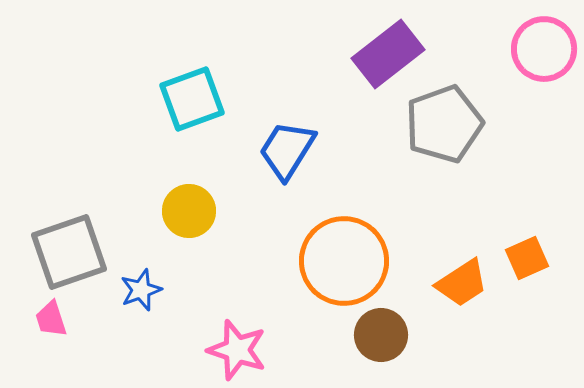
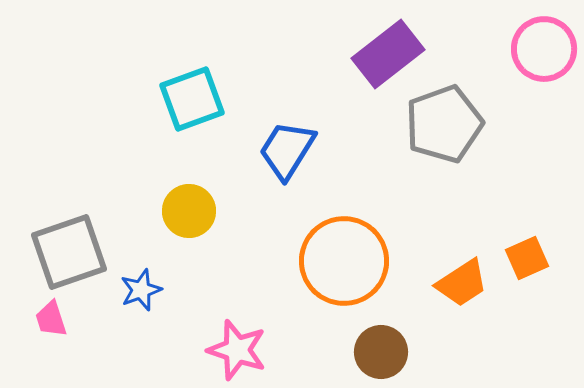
brown circle: moved 17 px down
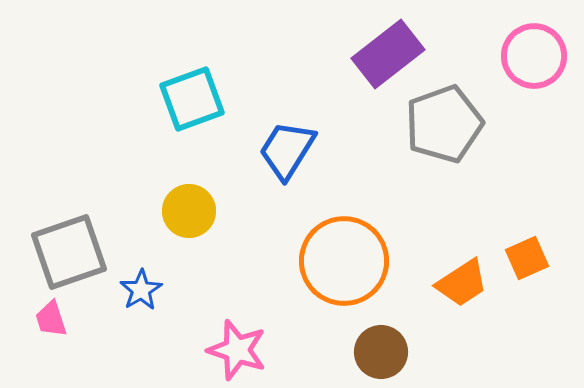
pink circle: moved 10 px left, 7 px down
blue star: rotated 12 degrees counterclockwise
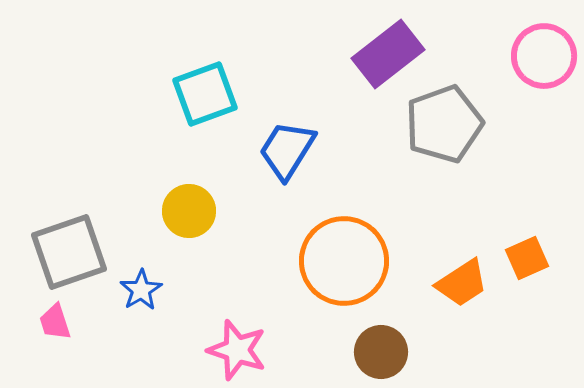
pink circle: moved 10 px right
cyan square: moved 13 px right, 5 px up
pink trapezoid: moved 4 px right, 3 px down
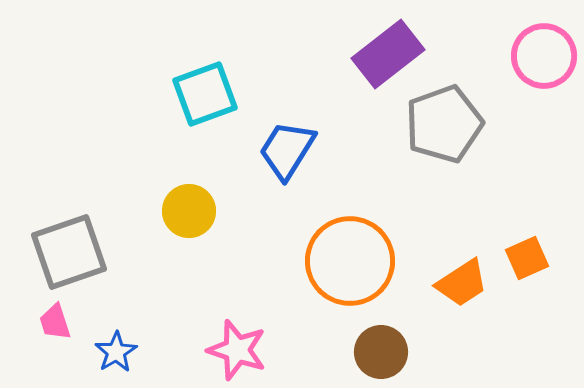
orange circle: moved 6 px right
blue star: moved 25 px left, 62 px down
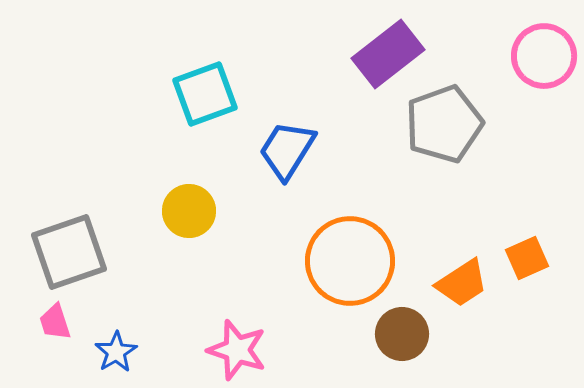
brown circle: moved 21 px right, 18 px up
